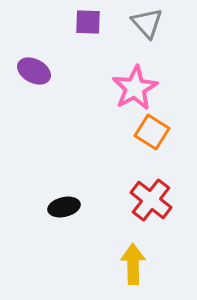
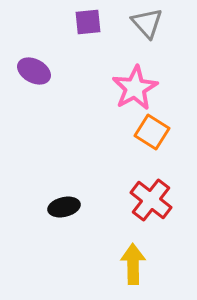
purple square: rotated 8 degrees counterclockwise
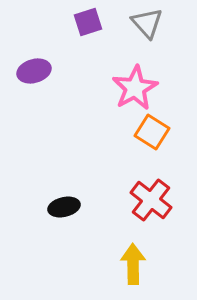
purple square: rotated 12 degrees counterclockwise
purple ellipse: rotated 44 degrees counterclockwise
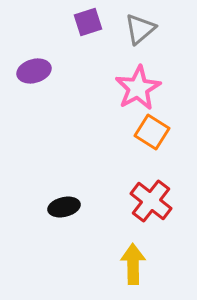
gray triangle: moved 7 px left, 6 px down; rotated 32 degrees clockwise
pink star: moved 3 px right
red cross: moved 1 px down
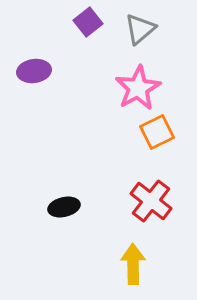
purple square: rotated 20 degrees counterclockwise
purple ellipse: rotated 8 degrees clockwise
orange square: moved 5 px right; rotated 32 degrees clockwise
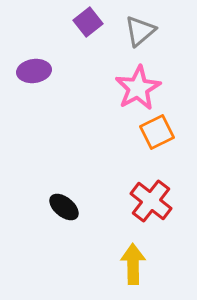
gray triangle: moved 2 px down
black ellipse: rotated 52 degrees clockwise
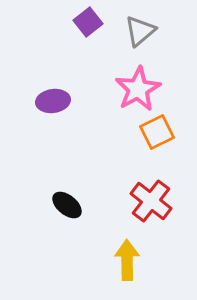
purple ellipse: moved 19 px right, 30 px down
pink star: moved 1 px down
black ellipse: moved 3 px right, 2 px up
yellow arrow: moved 6 px left, 4 px up
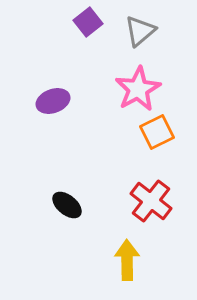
purple ellipse: rotated 12 degrees counterclockwise
